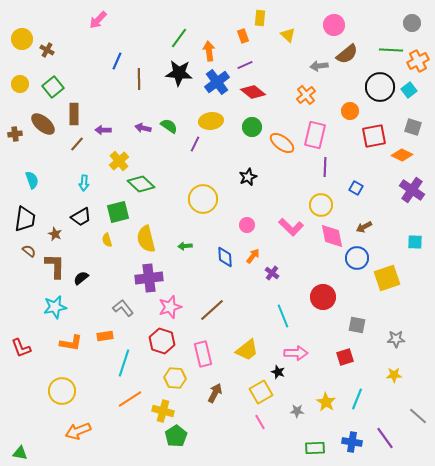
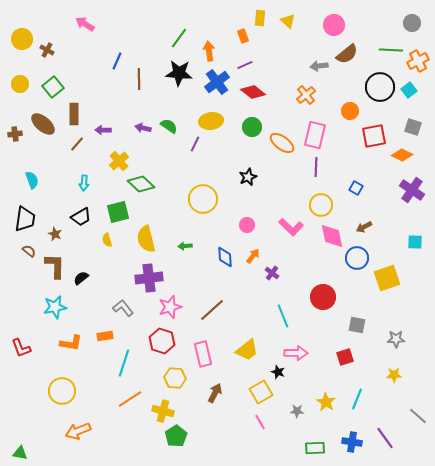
pink arrow at (98, 20): moved 13 px left, 4 px down; rotated 78 degrees clockwise
yellow triangle at (288, 35): moved 14 px up
purple line at (325, 167): moved 9 px left
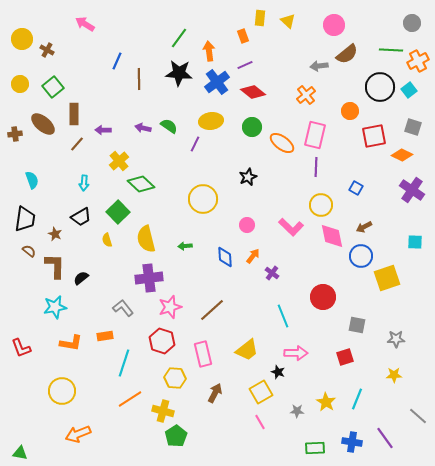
green square at (118, 212): rotated 30 degrees counterclockwise
blue circle at (357, 258): moved 4 px right, 2 px up
orange arrow at (78, 431): moved 3 px down
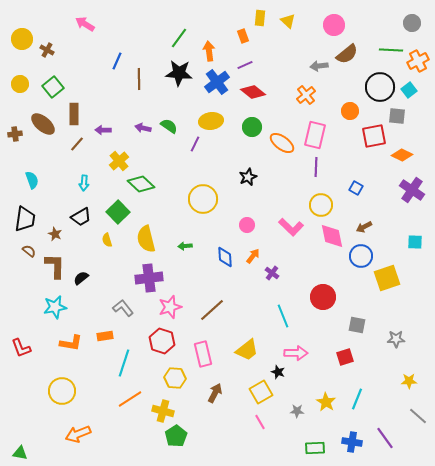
gray square at (413, 127): moved 16 px left, 11 px up; rotated 12 degrees counterclockwise
yellow star at (394, 375): moved 15 px right, 6 px down
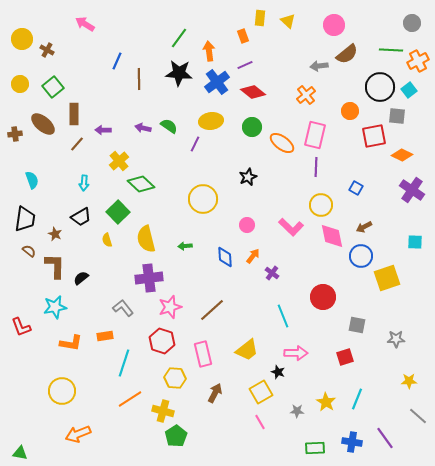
red L-shape at (21, 348): moved 21 px up
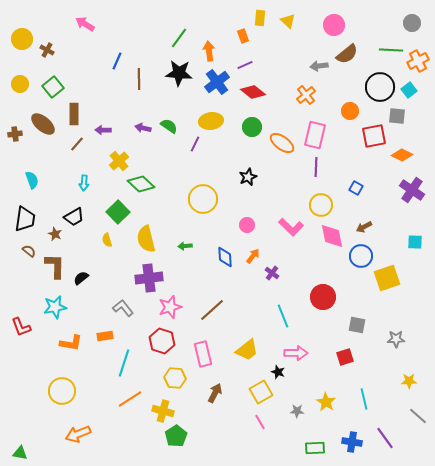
black trapezoid at (81, 217): moved 7 px left
cyan line at (357, 399): moved 7 px right; rotated 35 degrees counterclockwise
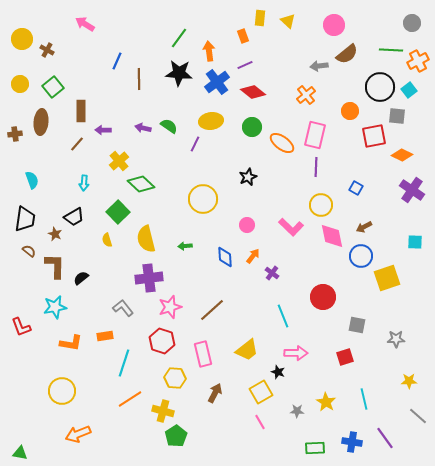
brown rectangle at (74, 114): moved 7 px right, 3 px up
brown ellipse at (43, 124): moved 2 px left, 2 px up; rotated 55 degrees clockwise
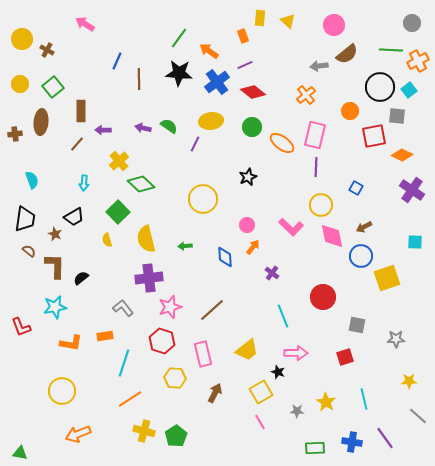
orange arrow at (209, 51): rotated 48 degrees counterclockwise
orange arrow at (253, 256): moved 9 px up
yellow cross at (163, 411): moved 19 px left, 20 px down
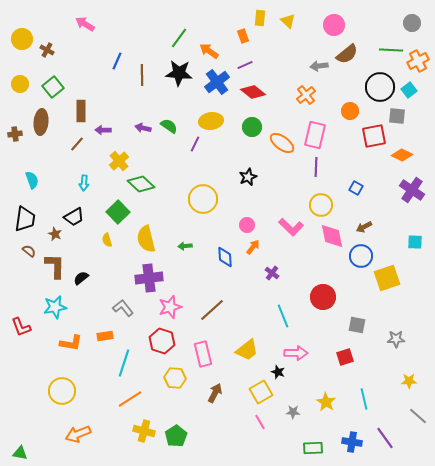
brown line at (139, 79): moved 3 px right, 4 px up
gray star at (297, 411): moved 4 px left, 1 px down
green rectangle at (315, 448): moved 2 px left
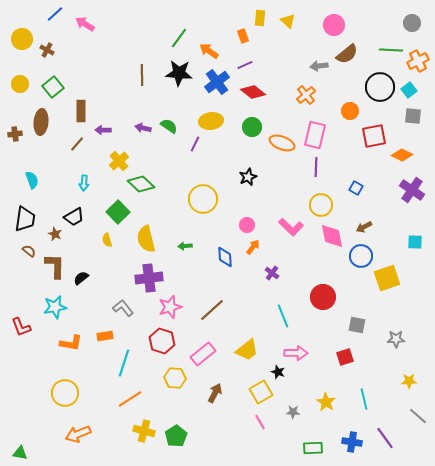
blue line at (117, 61): moved 62 px left, 47 px up; rotated 24 degrees clockwise
gray square at (397, 116): moved 16 px right
orange ellipse at (282, 143): rotated 15 degrees counterclockwise
pink rectangle at (203, 354): rotated 65 degrees clockwise
yellow circle at (62, 391): moved 3 px right, 2 px down
